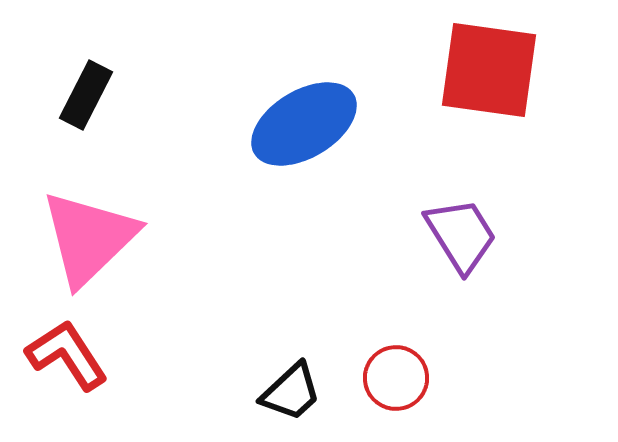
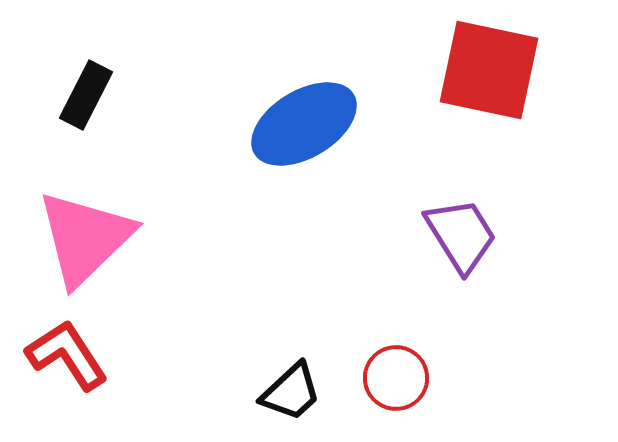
red square: rotated 4 degrees clockwise
pink triangle: moved 4 px left
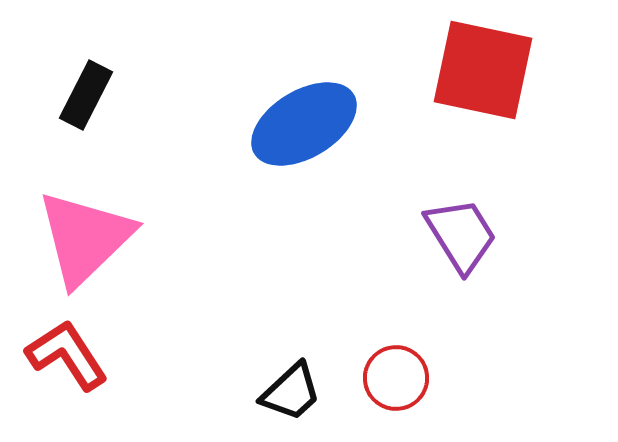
red square: moved 6 px left
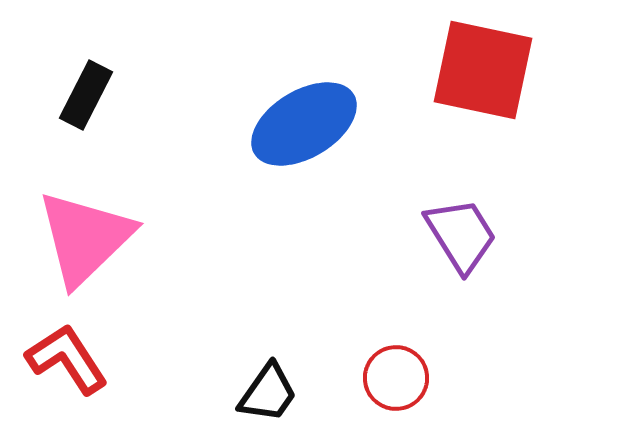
red L-shape: moved 4 px down
black trapezoid: moved 23 px left, 1 px down; rotated 12 degrees counterclockwise
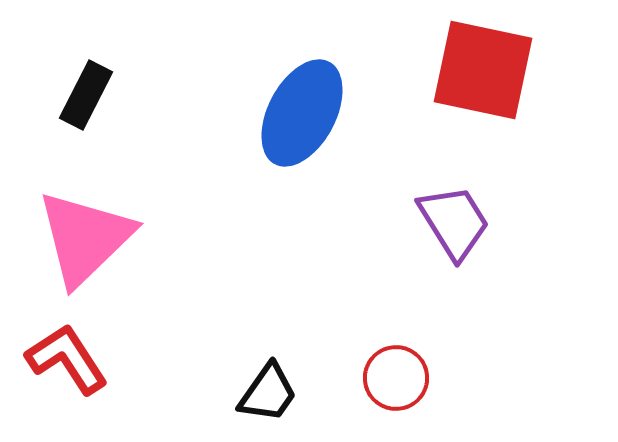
blue ellipse: moved 2 px left, 11 px up; rotated 31 degrees counterclockwise
purple trapezoid: moved 7 px left, 13 px up
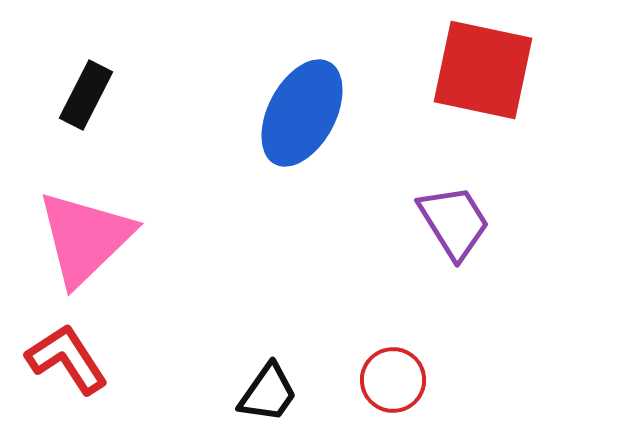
red circle: moved 3 px left, 2 px down
